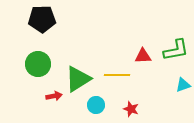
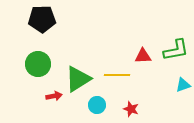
cyan circle: moved 1 px right
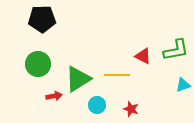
red triangle: rotated 30 degrees clockwise
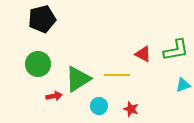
black pentagon: rotated 12 degrees counterclockwise
red triangle: moved 2 px up
cyan circle: moved 2 px right, 1 px down
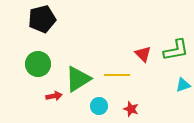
red triangle: rotated 18 degrees clockwise
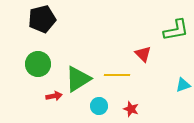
green L-shape: moved 20 px up
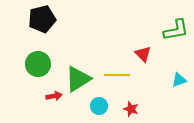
cyan triangle: moved 4 px left, 5 px up
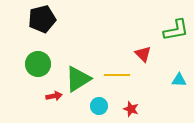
cyan triangle: rotated 21 degrees clockwise
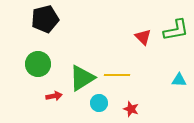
black pentagon: moved 3 px right
red triangle: moved 17 px up
green triangle: moved 4 px right, 1 px up
cyan circle: moved 3 px up
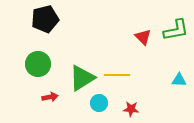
red arrow: moved 4 px left, 1 px down
red star: rotated 14 degrees counterclockwise
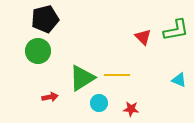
green circle: moved 13 px up
cyan triangle: rotated 21 degrees clockwise
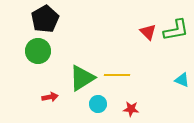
black pentagon: rotated 16 degrees counterclockwise
red triangle: moved 5 px right, 5 px up
cyan triangle: moved 3 px right
cyan circle: moved 1 px left, 1 px down
